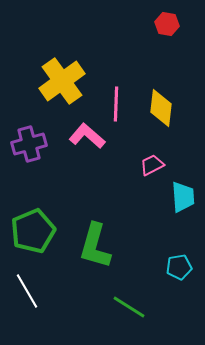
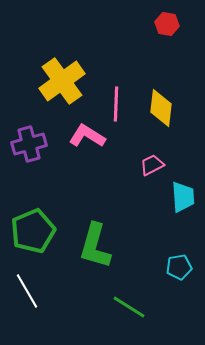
pink L-shape: rotated 9 degrees counterclockwise
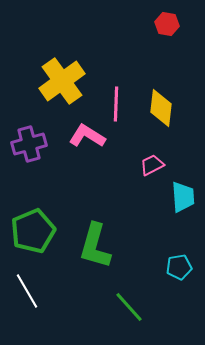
green line: rotated 16 degrees clockwise
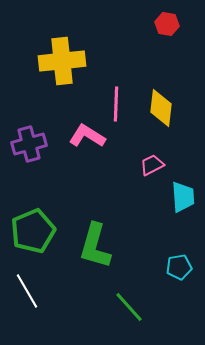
yellow cross: moved 20 px up; rotated 30 degrees clockwise
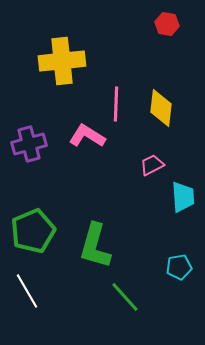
green line: moved 4 px left, 10 px up
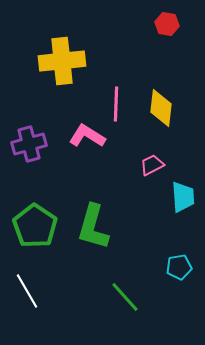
green pentagon: moved 2 px right, 5 px up; rotated 15 degrees counterclockwise
green L-shape: moved 2 px left, 19 px up
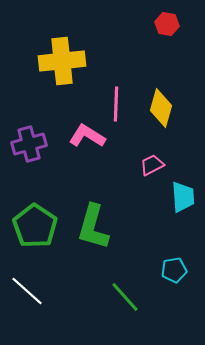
yellow diamond: rotated 9 degrees clockwise
cyan pentagon: moved 5 px left, 3 px down
white line: rotated 18 degrees counterclockwise
